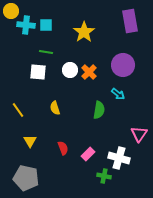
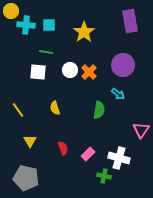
cyan square: moved 3 px right
pink triangle: moved 2 px right, 4 px up
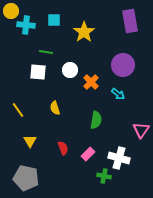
cyan square: moved 5 px right, 5 px up
orange cross: moved 2 px right, 10 px down
green semicircle: moved 3 px left, 10 px down
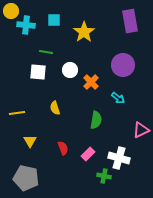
cyan arrow: moved 4 px down
yellow line: moved 1 px left, 3 px down; rotated 63 degrees counterclockwise
pink triangle: rotated 30 degrees clockwise
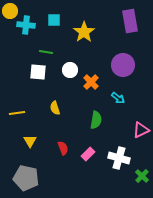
yellow circle: moved 1 px left
green cross: moved 38 px right; rotated 32 degrees clockwise
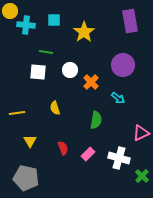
pink triangle: moved 3 px down
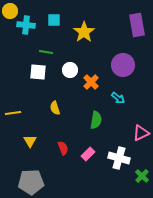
purple rectangle: moved 7 px right, 4 px down
yellow line: moved 4 px left
gray pentagon: moved 5 px right, 4 px down; rotated 15 degrees counterclockwise
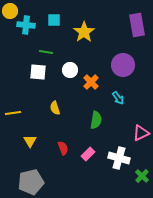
cyan arrow: rotated 16 degrees clockwise
gray pentagon: rotated 10 degrees counterclockwise
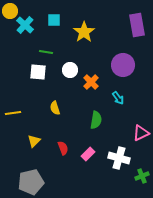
cyan cross: moved 1 px left; rotated 36 degrees clockwise
yellow triangle: moved 4 px right; rotated 16 degrees clockwise
green cross: rotated 24 degrees clockwise
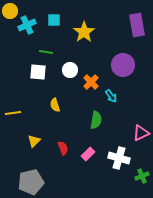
cyan cross: moved 2 px right; rotated 24 degrees clockwise
cyan arrow: moved 7 px left, 2 px up
yellow semicircle: moved 3 px up
